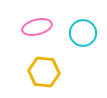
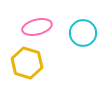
yellow hexagon: moved 17 px left, 9 px up; rotated 12 degrees clockwise
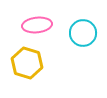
pink ellipse: moved 2 px up; rotated 8 degrees clockwise
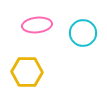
yellow hexagon: moved 9 px down; rotated 16 degrees counterclockwise
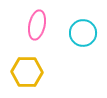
pink ellipse: rotated 72 degrees counterclockwise
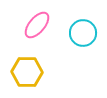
pink ellipse: rotated 28 degrees clockwise
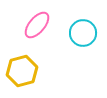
yellow hexagon: moved 5 px left, 1 px up; rotated 16 degrees counterclockwise
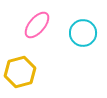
yellow hexagon: moved 2 px left, 1 px down
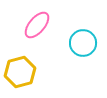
cyan circle: moved 10 px down
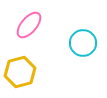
pink ellipse: moved 8 px left
